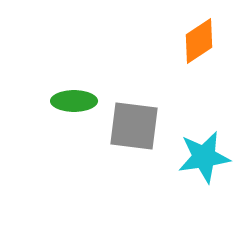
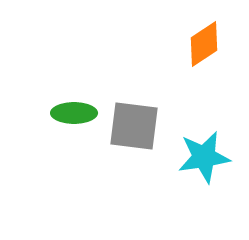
orange diamond: moved 5 px right, 3 px down
green ellipse: moved 12 px down
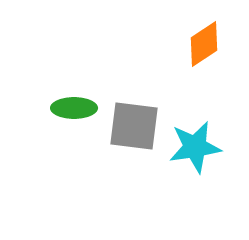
green ellipse: moved 5 px up
cyan star: moved 9 px left, 10 px up
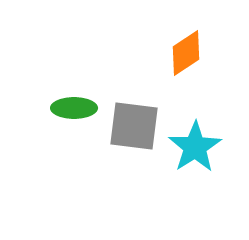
orange diamond: moved 18 px left, 9 px down
cyan star: rotated 24 degrees counterclockwise
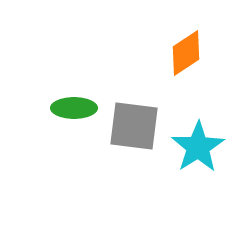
cyan star: moved 3 px right
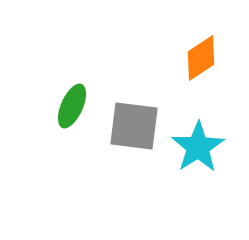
orange diamond: moved 15 px right, 5 px down
green ellipse: moved 2 px left, 2 px up; rotated 66 degrees counterclockwise
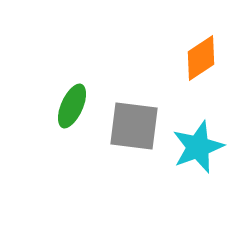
cyan star: rotated 12 degrees clockwise
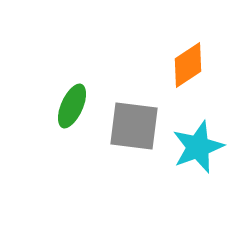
orange diamond: moved 13 px left, 7 px down
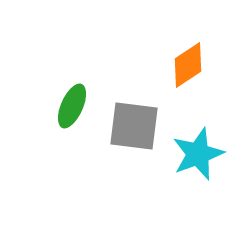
cyan star: moved 7 px down
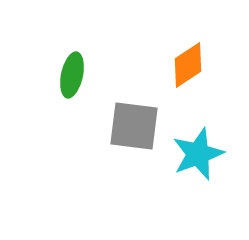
green ellipse: moved 31 px up; rotated 12 degrees counterclockwise
